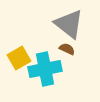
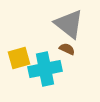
yellow square: rotated 15 degrees clockwise
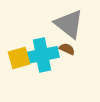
cyan cross: moved 3 px left, 14 px up
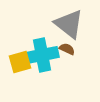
yellow square: moved 1 px right, 4 px down
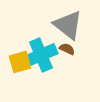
gray triangle: moved 1 px left, 1 px down
cyan cross: moved 1 px left; rotated 12 degrees counterclockwise
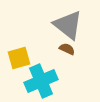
cyan cross: moved 26 px down
yellow square: moved 1 px left, 4 px up
